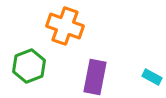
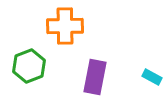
orange cross: rotated 21 degrees counterclockwise
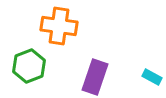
orange cross: moved 6 px left; rotated 9 degrees clockwise
purple rectangle: rotated 8 degrees clockwise
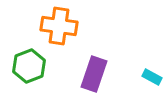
purple rectangle: moved 1 px left, 3 px up
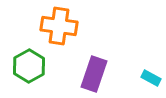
green hexagon: rotated 8 degrees counterclockwise
cyan rectangle: moved 1 px left, 1 px down
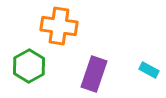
cyan rectangle: moved 2 px left, 8 px up
